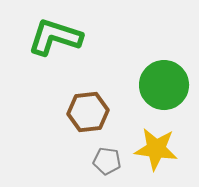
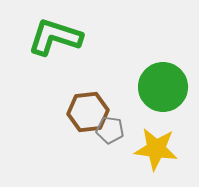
green circle: moved 1 px left, 2 px down
gray pentagon: moved 3 px right, 31 px up
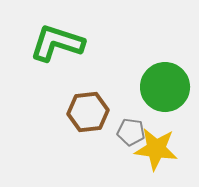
green L-shape: moved 2 px right, 6 px down
green circle: moved 2 px right
gray pentagon: moved 21 px right, 2 px down
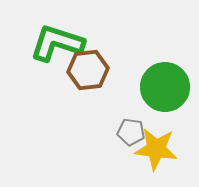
brown hexagon: moved 42 px up
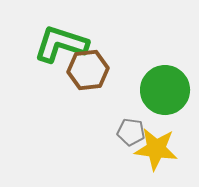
green L-shape: moved 4 px right, 1 px down
green circle: moved 3 px down
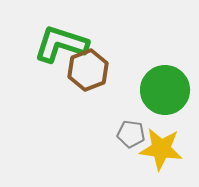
brown hexagon: rotated 15 degrees counterclockwise
gray pentagon: moved 2 px down
yellow star: moved 5 px right
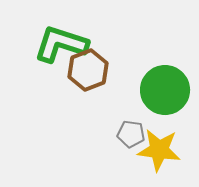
yellow star: moved 2 px left, 1 px down
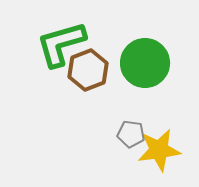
green L-shape: rotated 34 degrees counterclockwise
green circle: moved 20 px left, 27 px up
yellow star: rotated 15 degrees counterclockwise
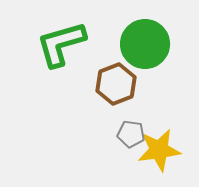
green circle: moved 19 px up
brown hexagon: moved 28 px right, 14 px down
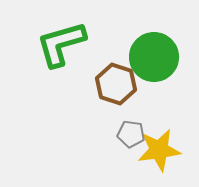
green circle: moved 9 px right, 13 px down
brown hexagon: rotated 21 degrees counterclockwise
